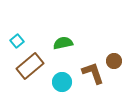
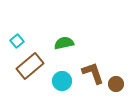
green semicircle: moved 1 px right
brown circle: moved 2 px right, 23 px down
cyan circle: moved 1 px up
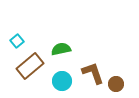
green semicircle: moved 3 px left, 6 px down
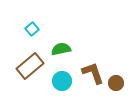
cyan square: moved 15 px right, 12 px up
brown circle: moved 1 px up
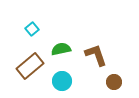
brown L-shape: moved 3 px right, 18 px up
brown circle: moved 2 px left, 1 px up
